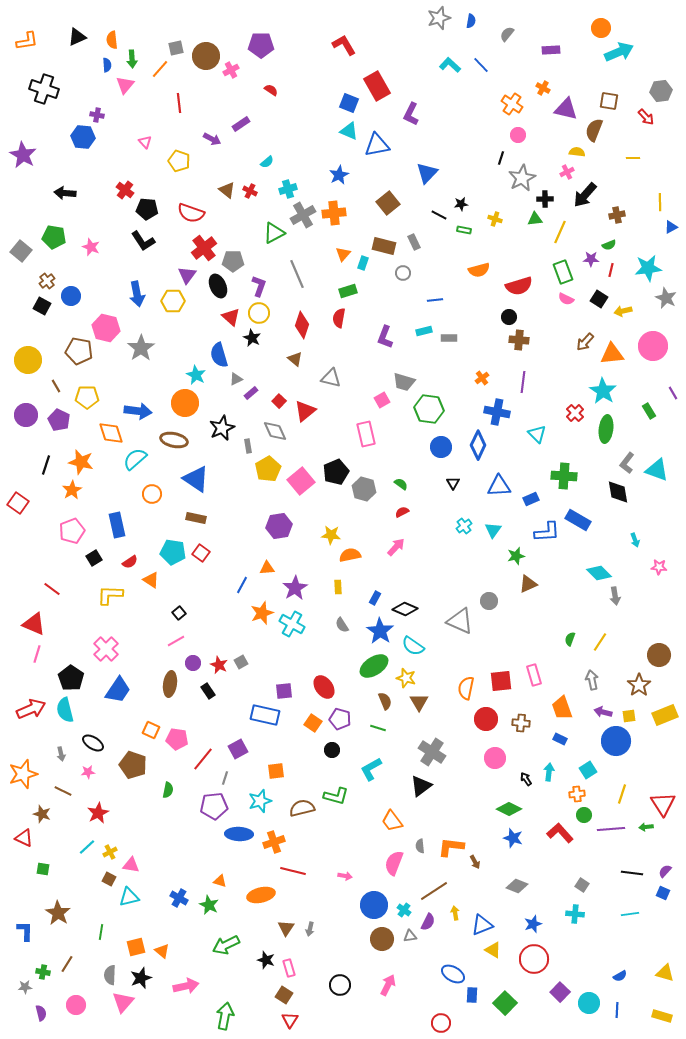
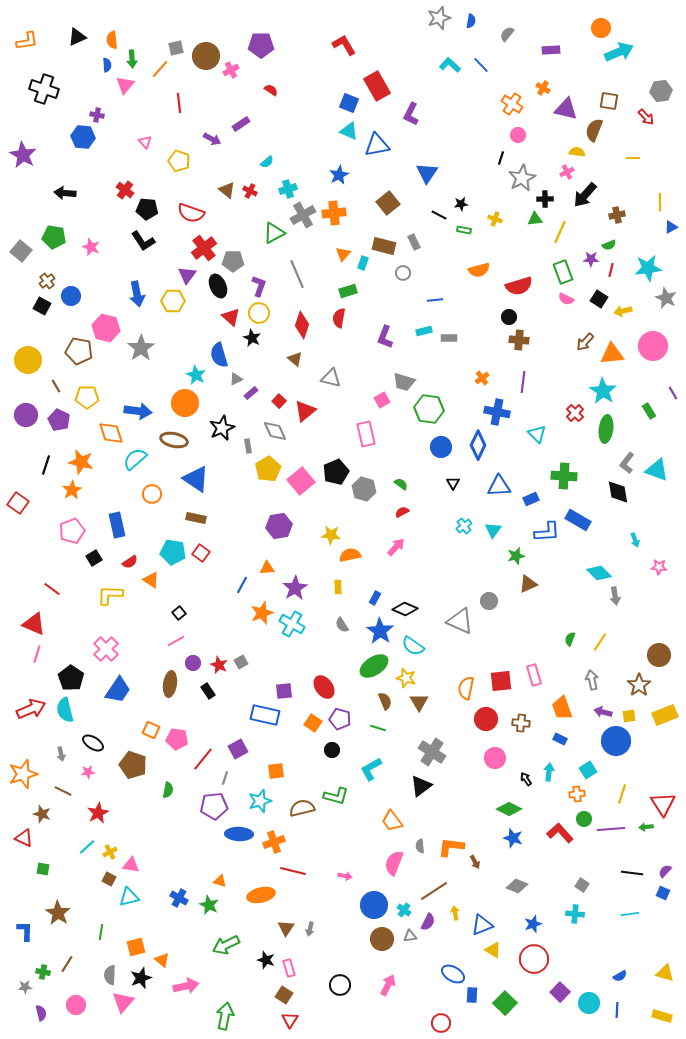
blue triangle at (427, 173): rotated 10 degrees counterclockwise
green circle at (584, 815): moved 4 px down
orange triangle at (162, 951): moved 9 px down
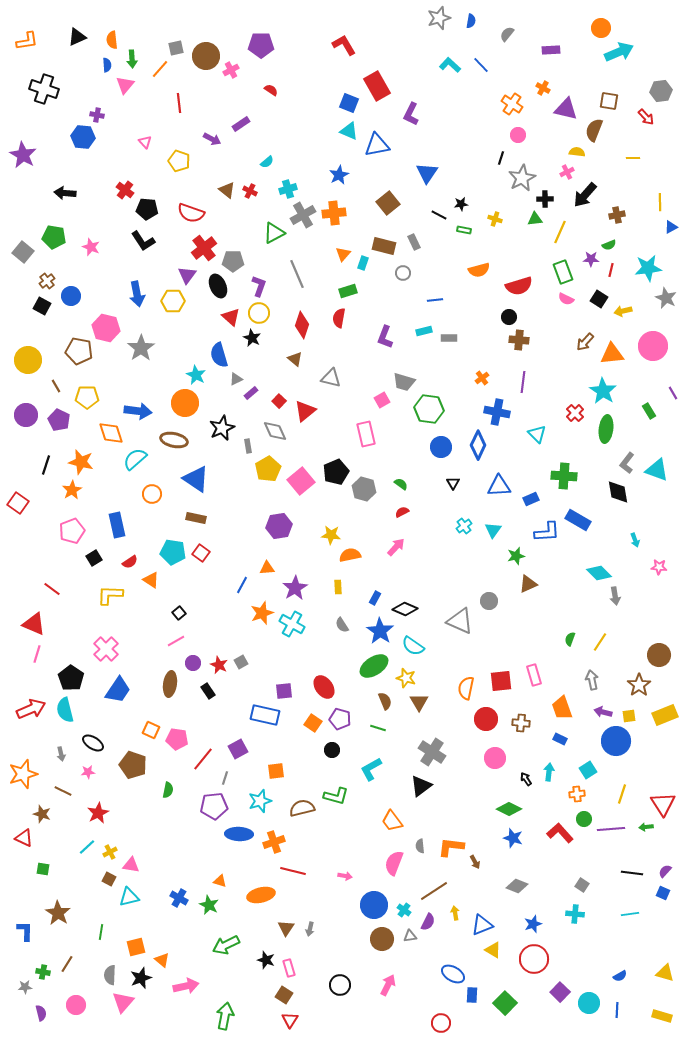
gray square at (21, 251): moved 2 px right, 1 px down
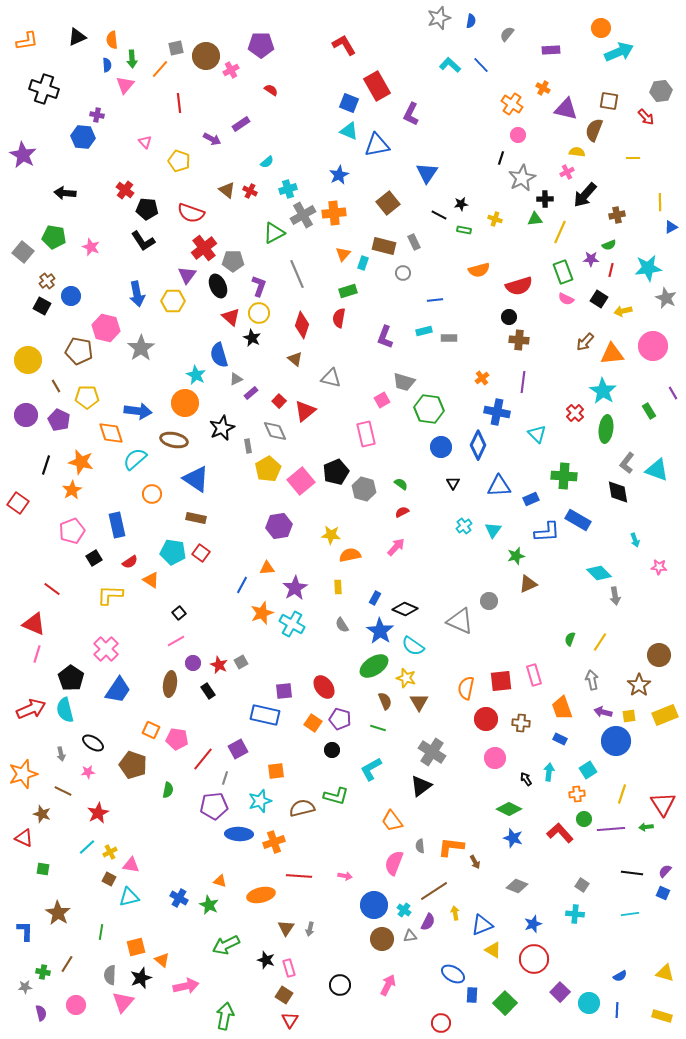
red line at (293, 871): moved 6 px right, 5 px down; rotated 10 degrees counterclockwise
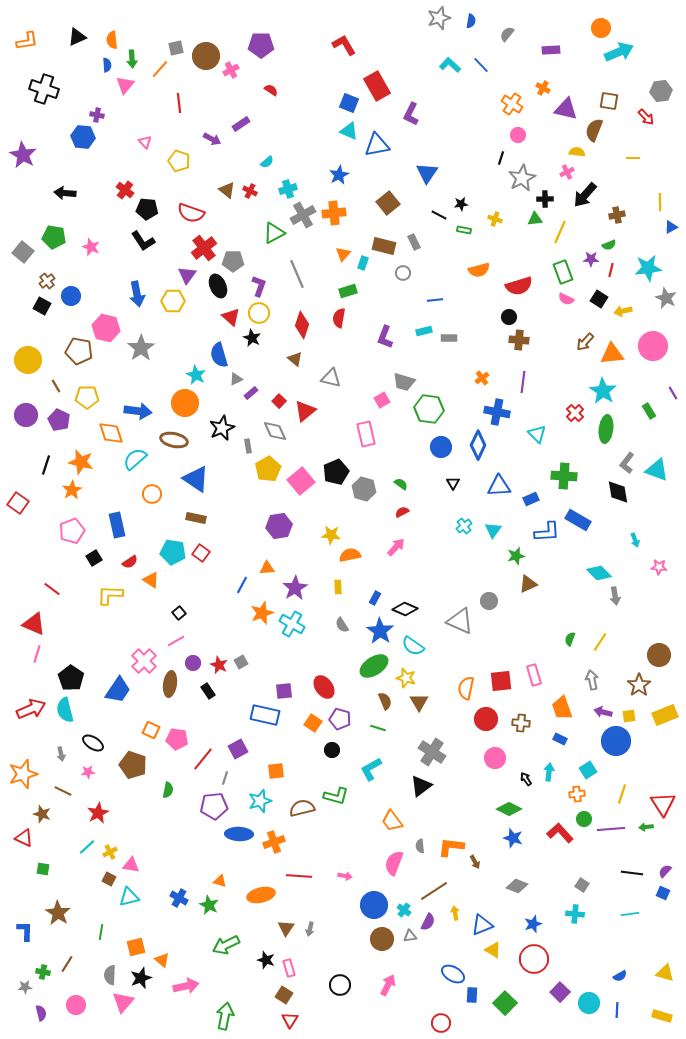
pink cross at (106, 649): moved 38 px right, 12 px down
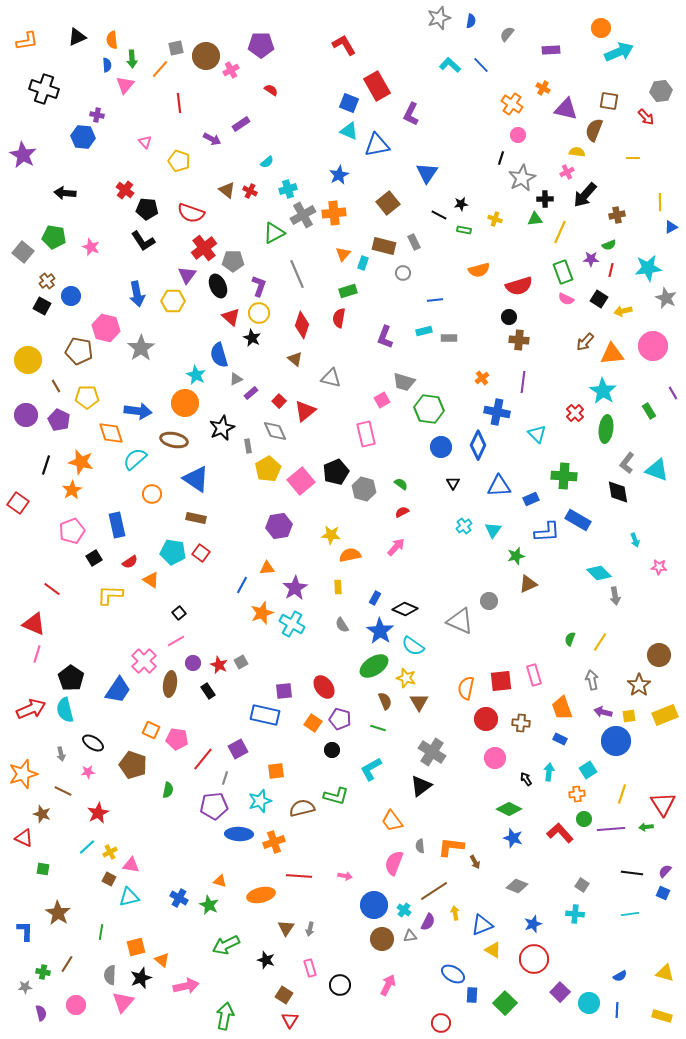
pink rectangle at (289, 968): moved 21 px right
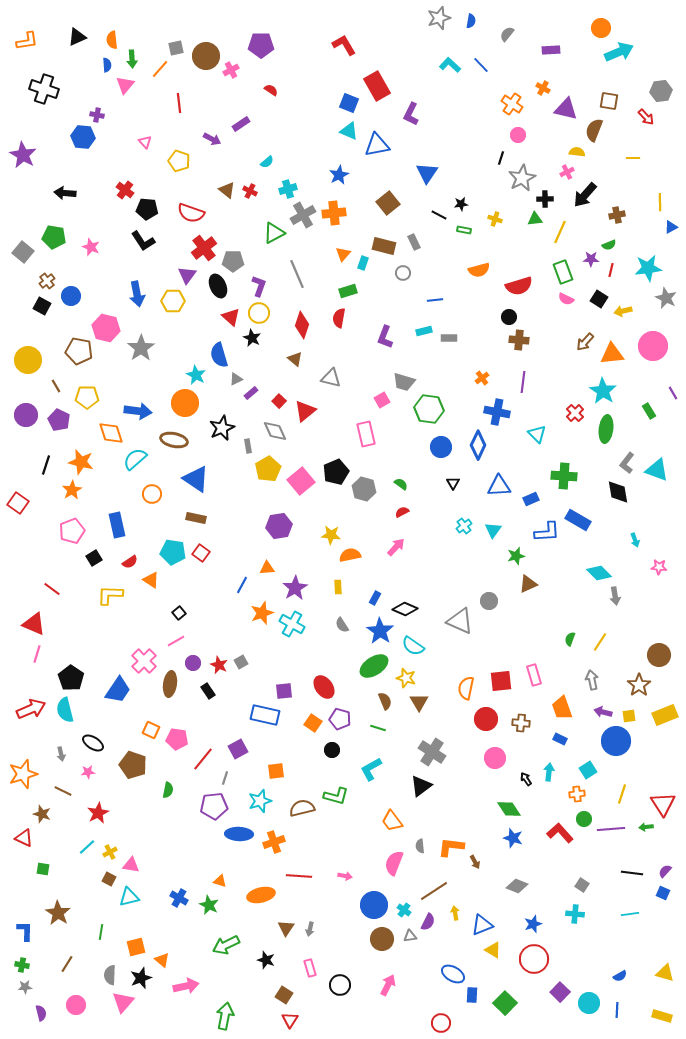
green diamond at (509, 809): rotated 30 degrees clockwise
green cross at (43, 972): moved 21 px left, 7 px up
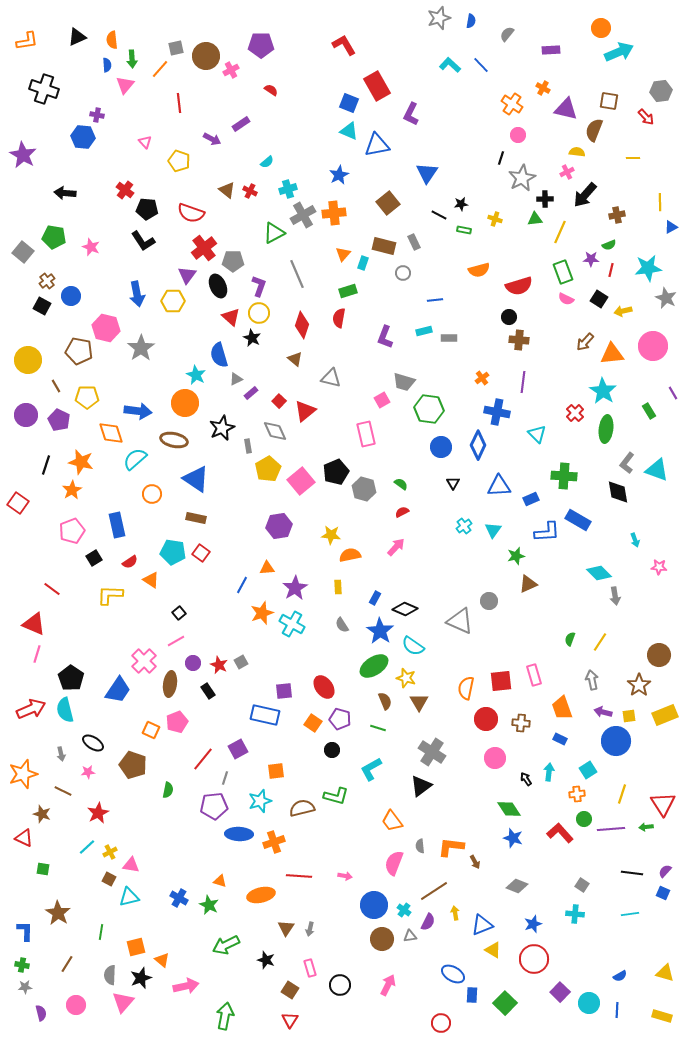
pink pentagon at (177, 739): moved 17 px up; rotated 30 degrees counterclockwise
brown square at (284, 995): moved 6 px right, 5 px up
